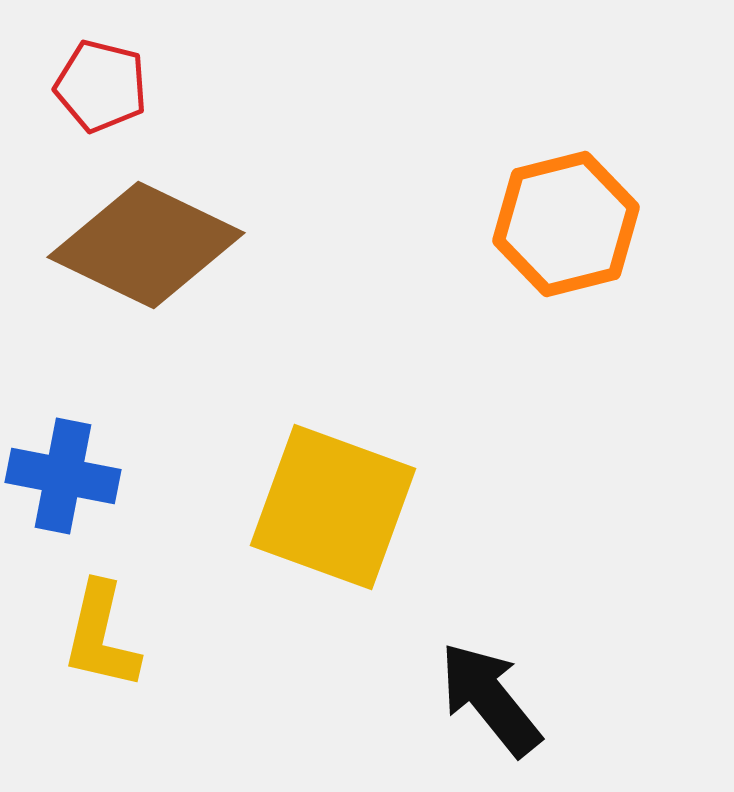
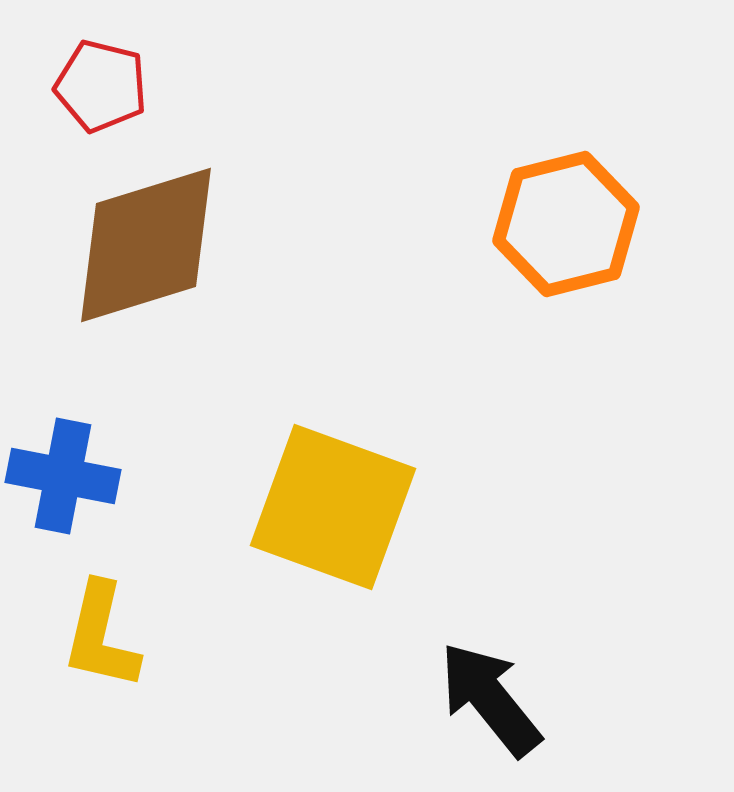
brown diamond: rotated 43 degrees counterclockwise
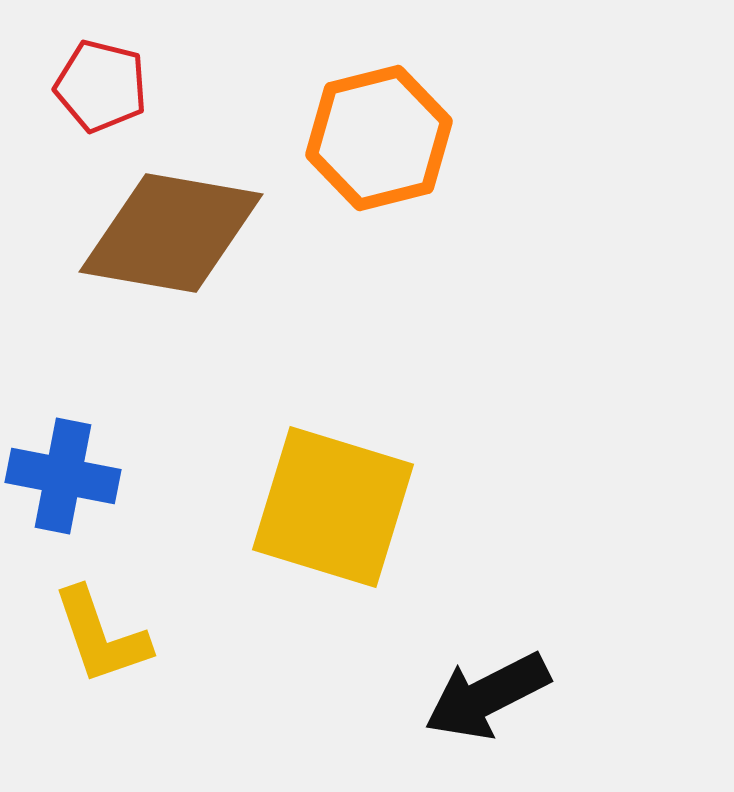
orange hexagon: moved 187 px left, 86 px up
brown diamond: moved 25 px right, 12 px up; rotated 27 degrees clockwise
yellow square: rotated 3 degrees counterclockwise
yellow L-shape: rotated 32 degrees counterclockwise
black arrow: moved 3 px left, 3 px up; rotated 78 degrees counterclockwise
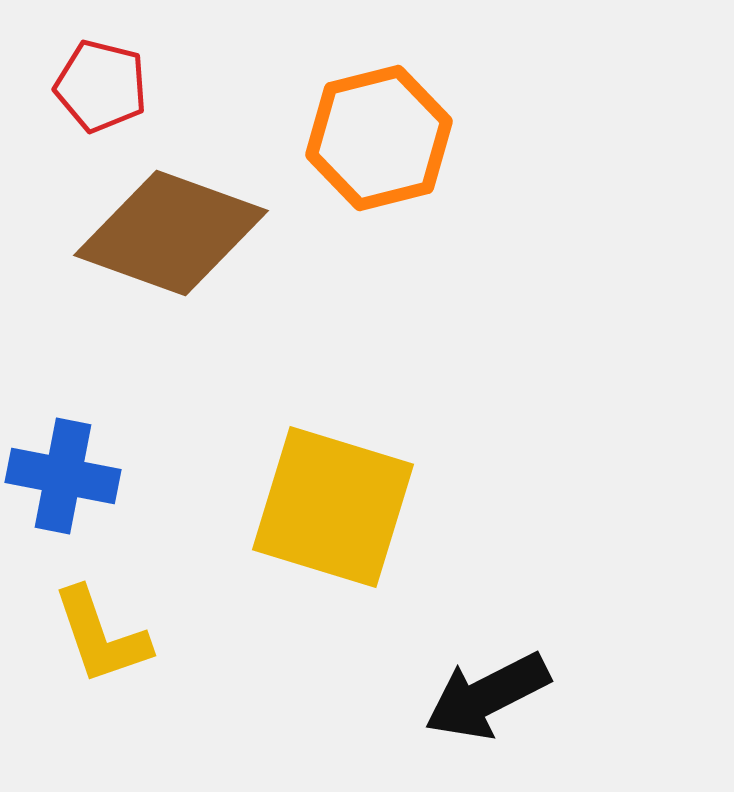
brown diamond: rotated 10 degrees clockwise
